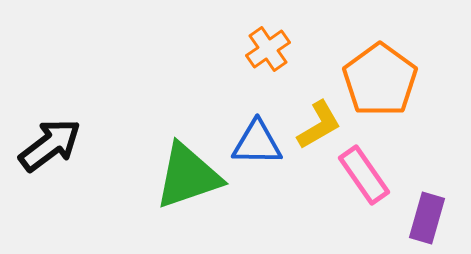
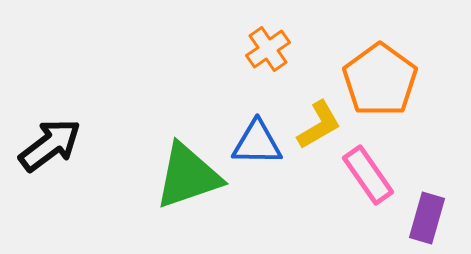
pink rectangle: moved 4 px right
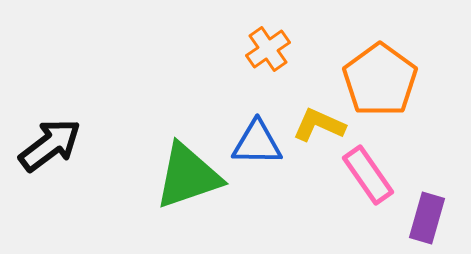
yellow L-shape: rotated 126 degrees counterclockwise
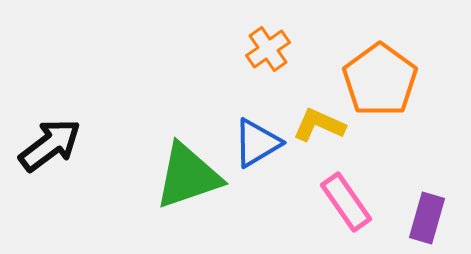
blue triangle: rotated 32 degrees counterclockwise
pink rectangle: moved 22 px left, 27 px down
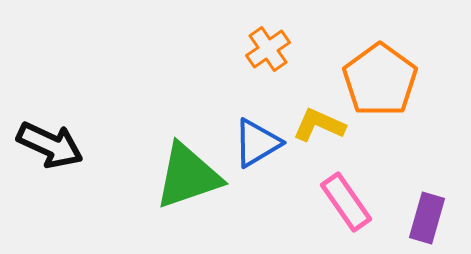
black arrow: rotated 62 degrees clockwise
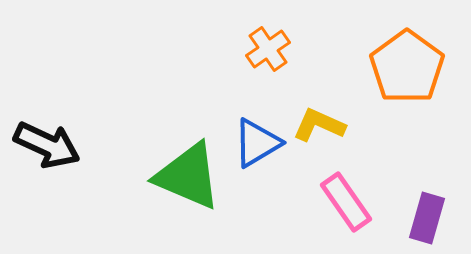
orange pentagon: moved 27 px right, 13 px up
black arrow: moved 3 px left
green triangle: rotated 42 degrees clockwise
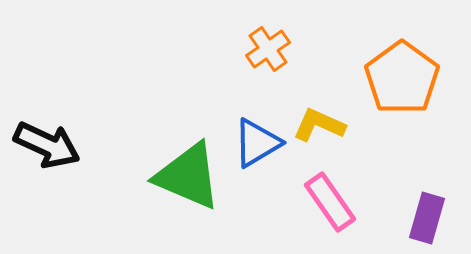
orange pentagon: moved 5 px left, 11 px down
pink rectangle: moved 16 px left
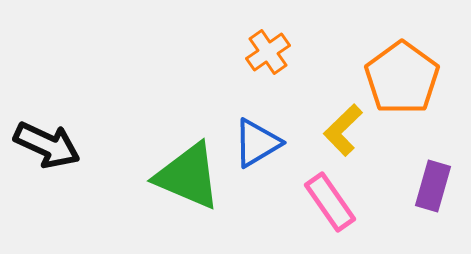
orange cross: moved 3 px down
yellow L-shape: moved 24 px right, 5 px down; rotated 68 degrees counterclockwise
purple rectangle: moved 6 px right, 32 px up
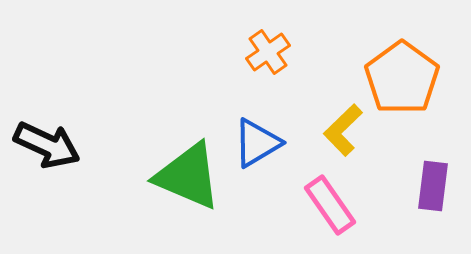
purple rectangle: rotated 9 degrees counterclockwise
pink rectangle: moved 3 px down
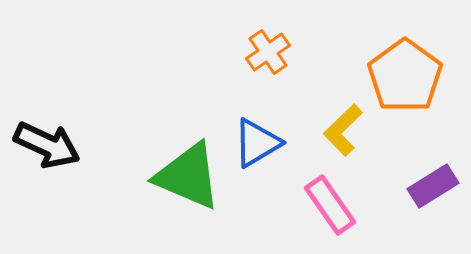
orange pentagon: moved 3 px right, 2 px up
purple rectangle: rotated 51 degrees clockwise
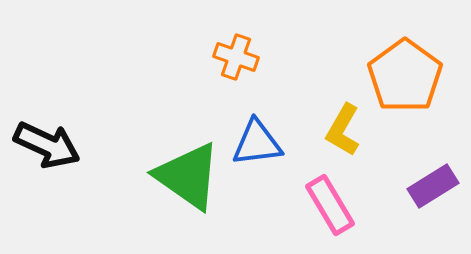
orange cross: moved 32 px left, 5 px down; rotated 36 degrees counterclockwise
yellow L-shape: rotated 16 degrees counterclockwise
blue triangle: rotated 24 degrees clockwise
green triangle: rotated 12 degrees clockwise
pink rectangle: rotated 4 degrees clockwise
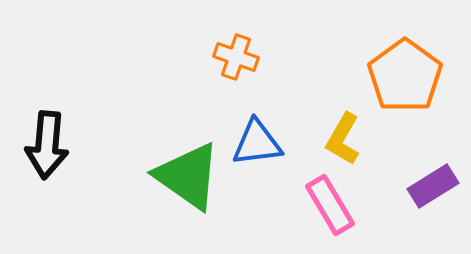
yellow L-shape: moved 9 px down
black arrow: rotated 70 degrees clockwise
